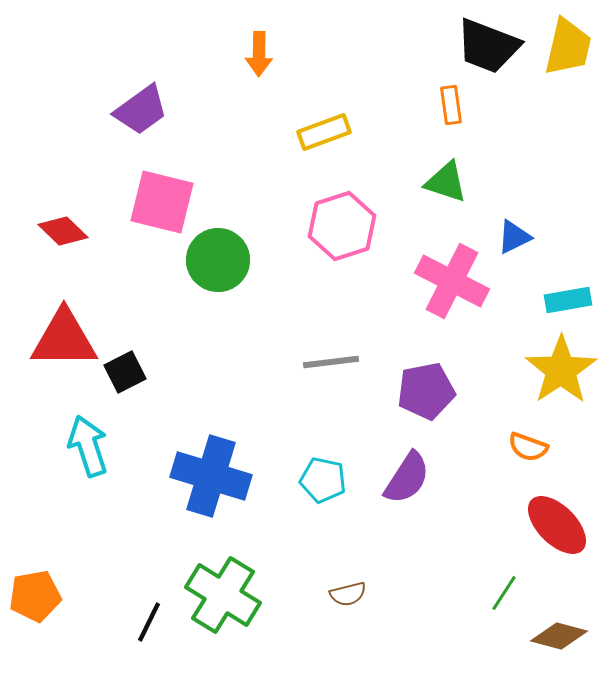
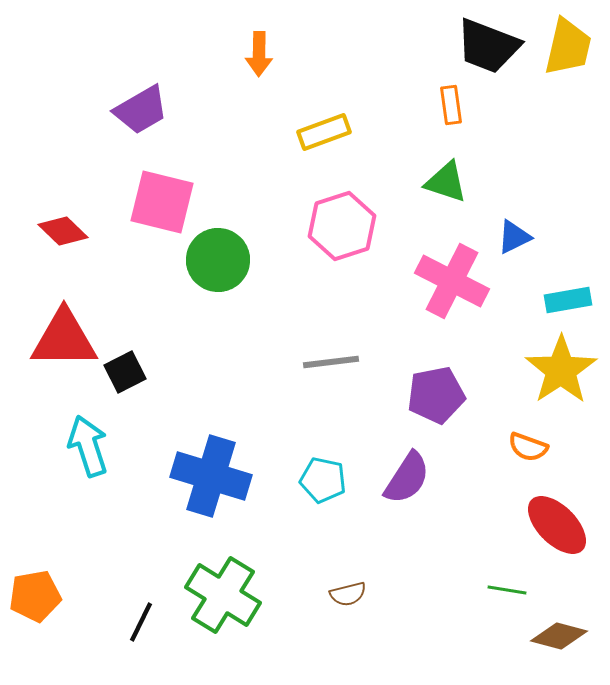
purple trapezoid: rotated 6 degrees clockwise
purple pentagon: moved 10 px right, 4 px down
green line: moved 3 px right, 3 px up; rotated 66 degrees clockwise
black line: moved 8 px left
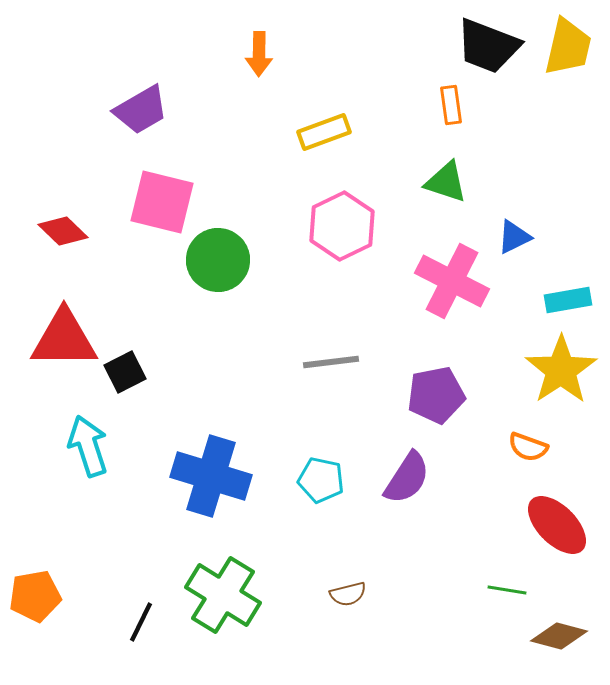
pink hexagon: rotated 8 degrees counterclockwise
cyan pentagon: moved 2 px left
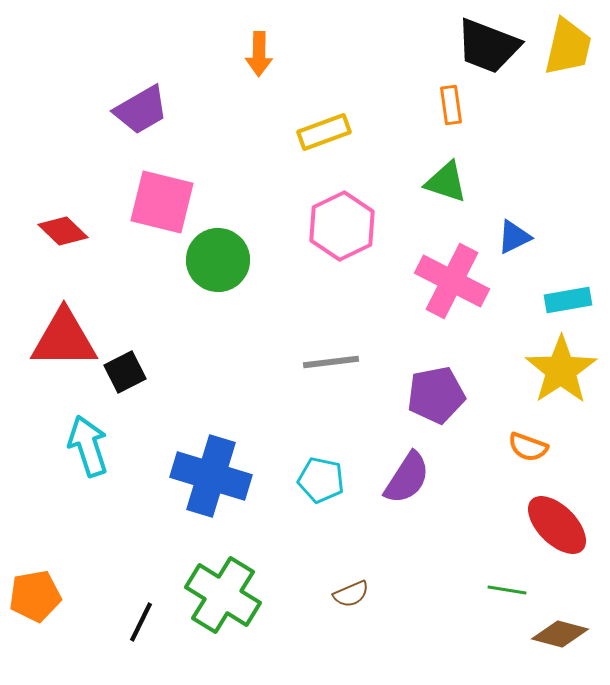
brown semicircle: moved 3 px right; rotated 9 degrees counterclockwise
brown diamond: moved 1 px right, 2 px up
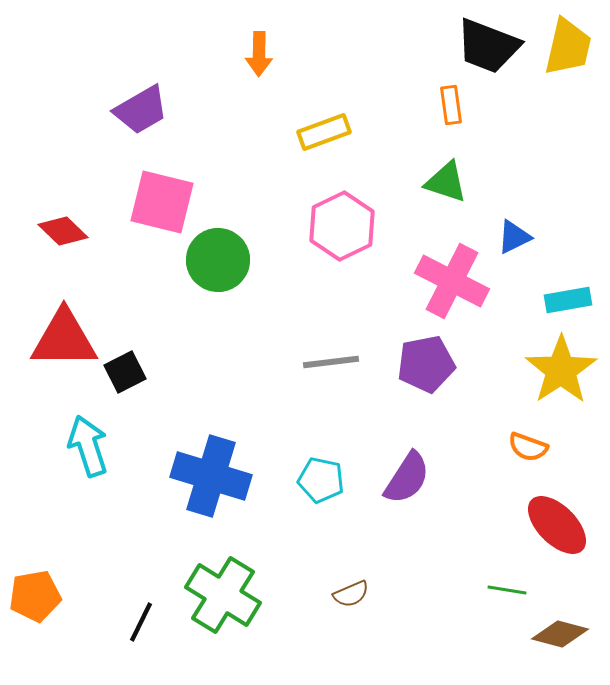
purple pentagon: moved 10 px left, 31 px up
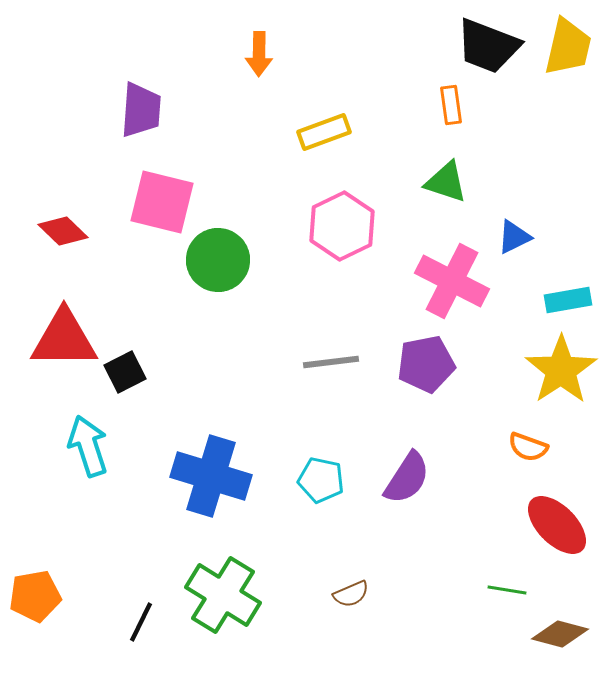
purple trapezoid: rotated 56 degrees counterclockwise
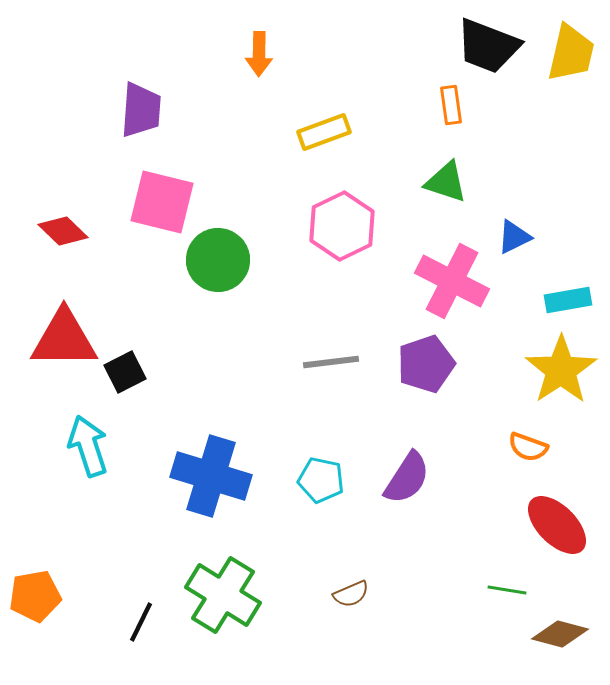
yellow trapezoid: moved 3 px right, 6 px down
purple pentagon: rotated 8 degrees counterclockwise
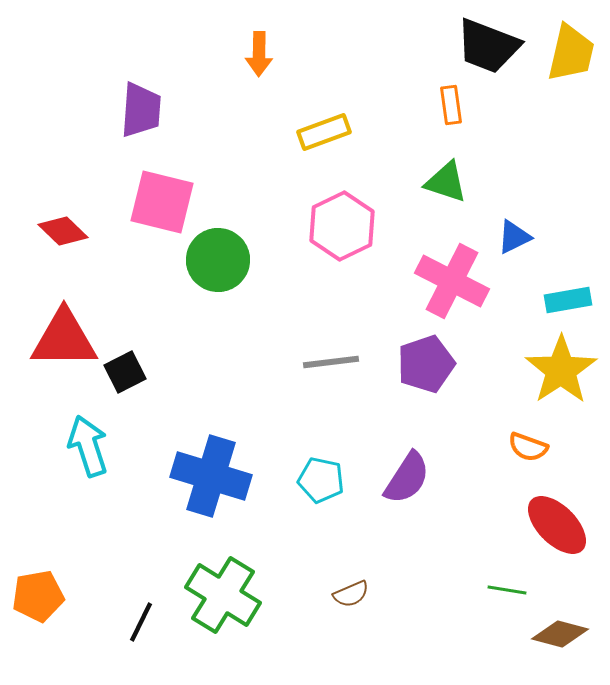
orange pentagon: moved 3 px right
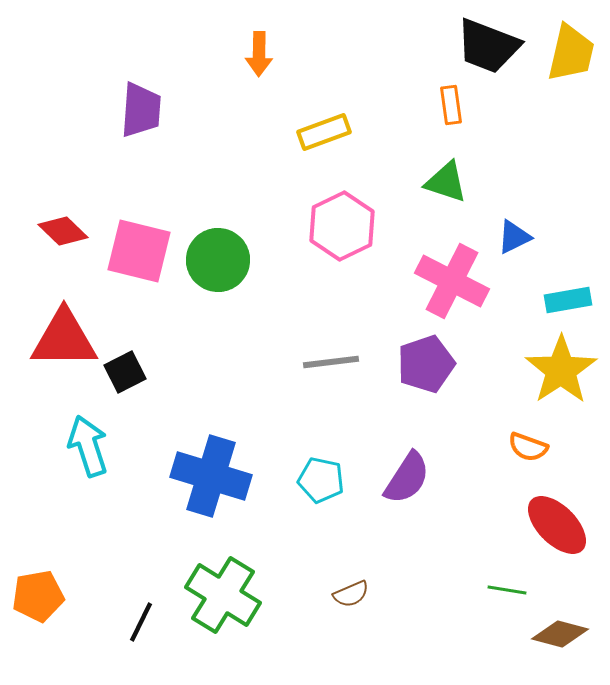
pink square: moved 23 px left, 49 px down
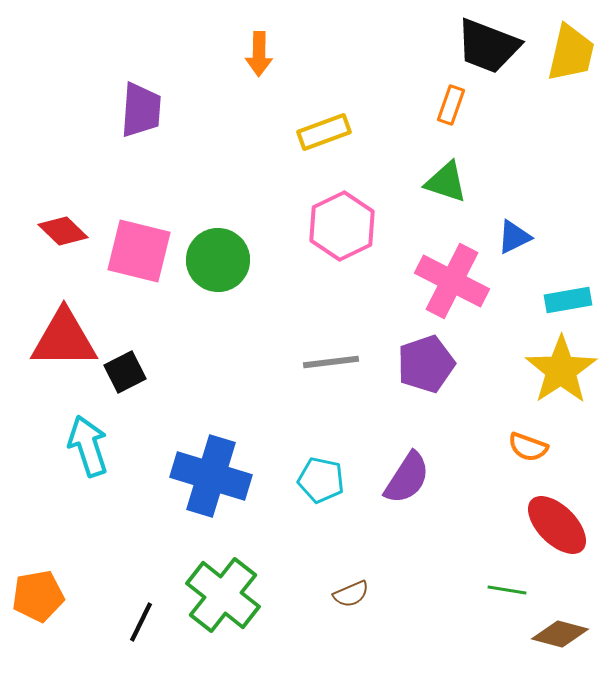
orange rectangle: rotated 27 degrees clockwise
green cross: rotated 6 degrees clockwise
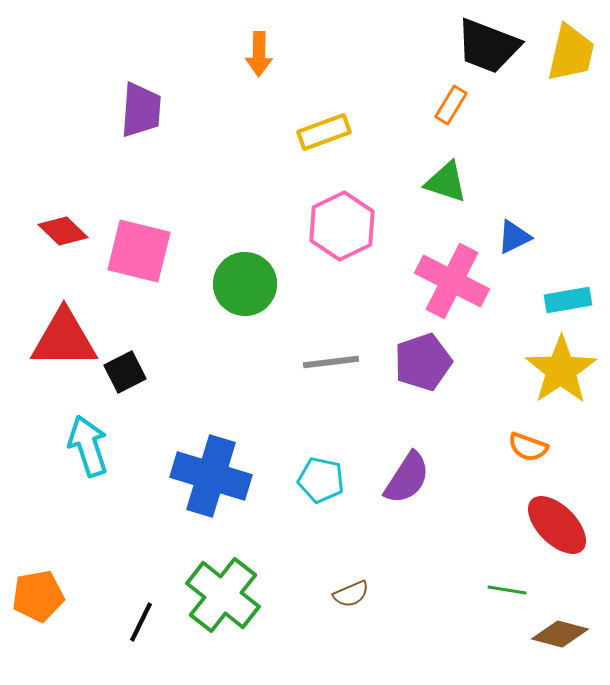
orange rectangle: rotated 12 degrees clockwise
green circle: moved 27 px right, 24 px down
purple pentagon: moved 3 px left, 2 px up
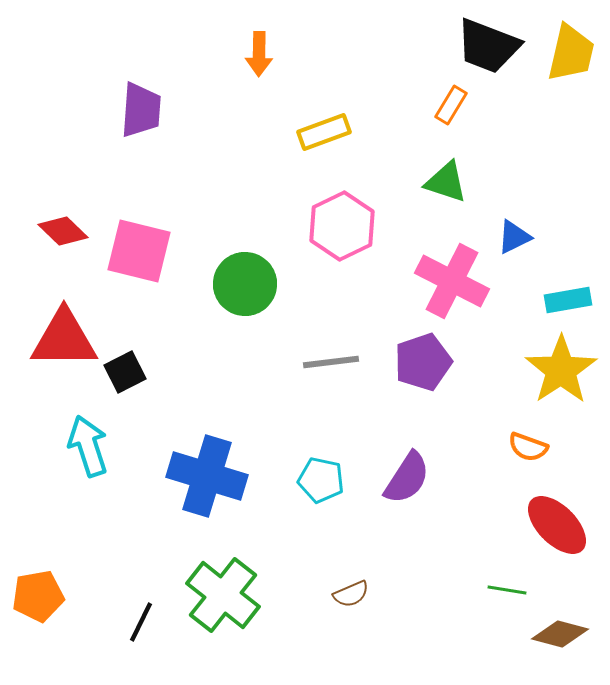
blue cross: moved 4 px left
